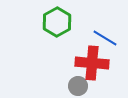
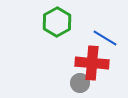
gray circle: moved 2 px right, 3 px up
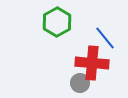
blue line: rotated 20 degrees clockwise
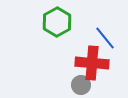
gray circle: moved 1 px right, 2 px down
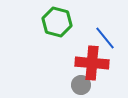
green hexagon: rotated 16 degrees counterclockwise
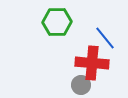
green hexagon: rotated 16 degrees counterclockwise
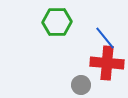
red cross: moved 15 px right
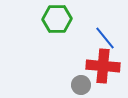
green hexagon: moved 3 px up
red cross: moved 4 px left, 3 px down
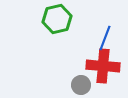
green hexagon: rotated 12 degrees counterclockwise
blue line: rotated 60 degrees clockwise
